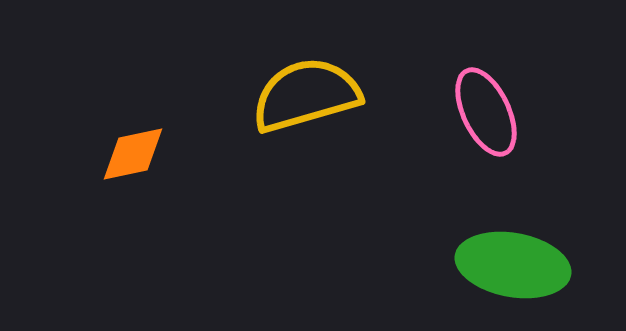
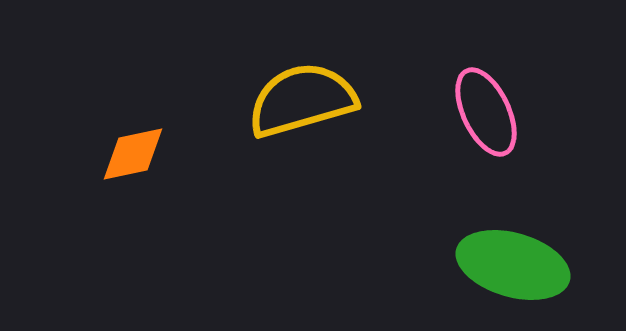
yellow semicircle: moved 4 px left, 5 px down
green ellipse: rotated 6 degrees clockwise
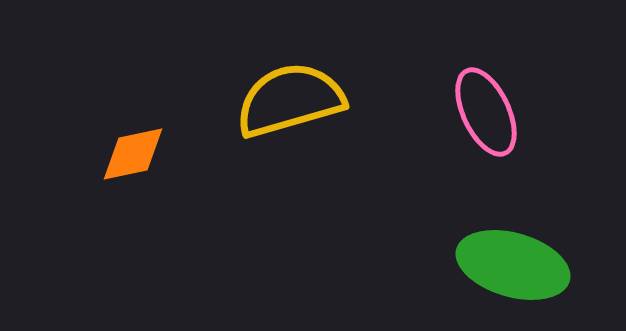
yellow semicircle: moved 12 px left
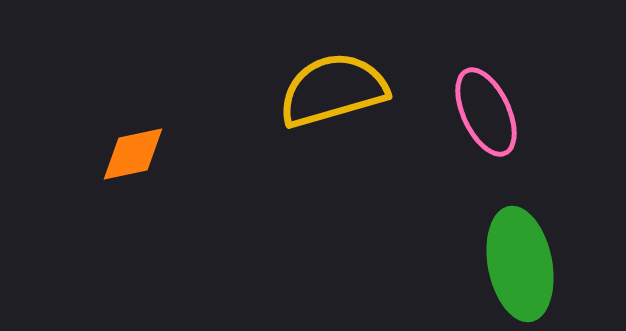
yellow semicircle: moved 43 px right, 10 px up
green ellipse: moved 7 px right, 1 px up; rotated 63 degrees clockwise
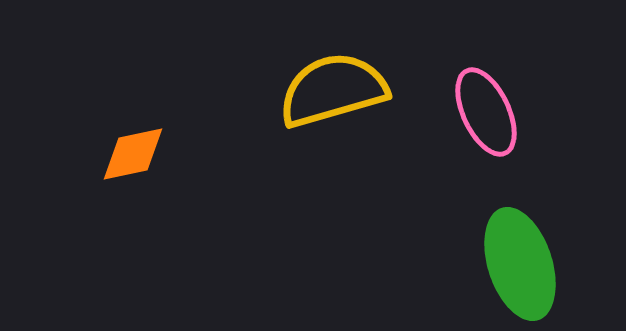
green ellipse: rotated 7 degrees counterclockwise
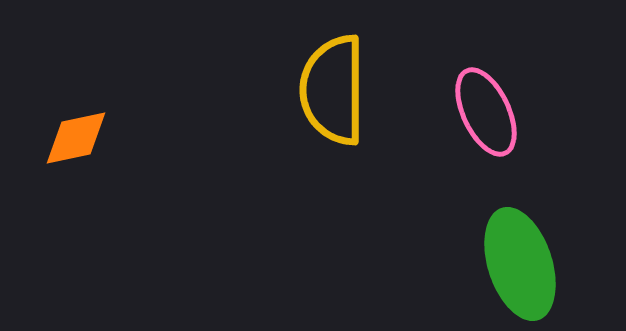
yellow semicircle: rotated 74 degrees counterclockwise
orange diamond: moved 57 px left, 16 px up
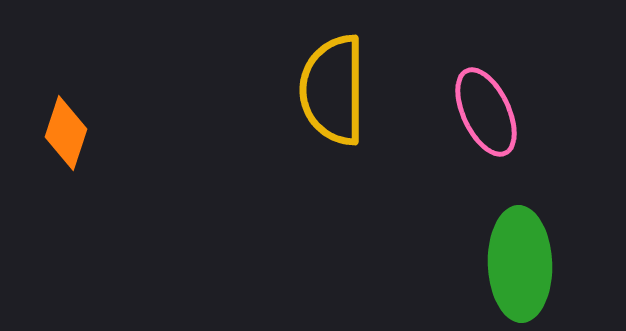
orange diamond: moved 10 px left, 5 px up; rotated 60 degrees counterclockwise
green ellipse: rotated 16 degrees clockwise
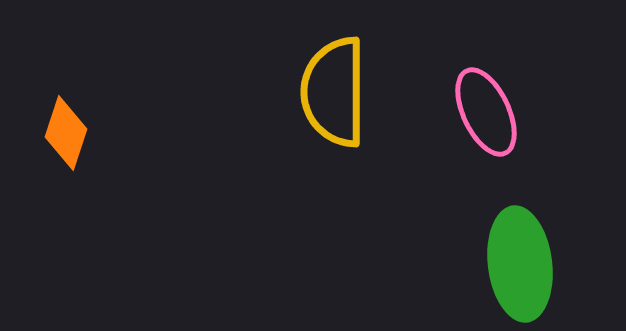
yellow semicircle: moved 1 px right, 2 px down
green ellipse: rotated 5 degrees counterclockwise
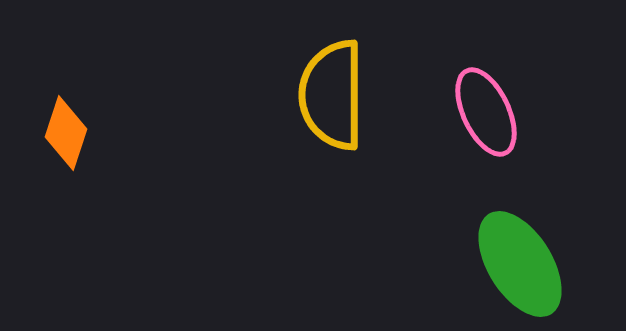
yellow semicircle: moved 2 px left, 3 px down
green ellipse: rotated 25 degrees counterclockwise
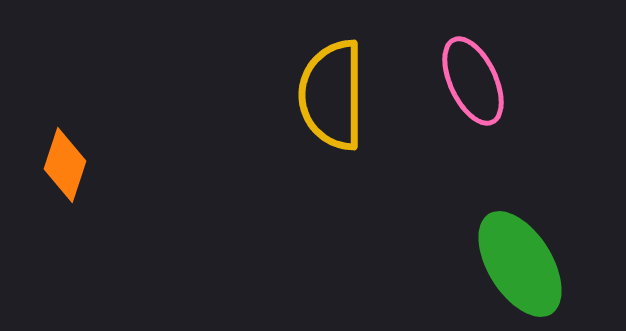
pink ellipse: moved 13 px left, 31 px up
orange diamond: moved 1 px left, 32 px down
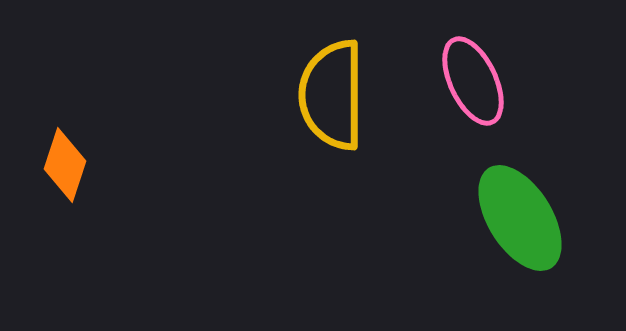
green ellipse: moved 46 px up
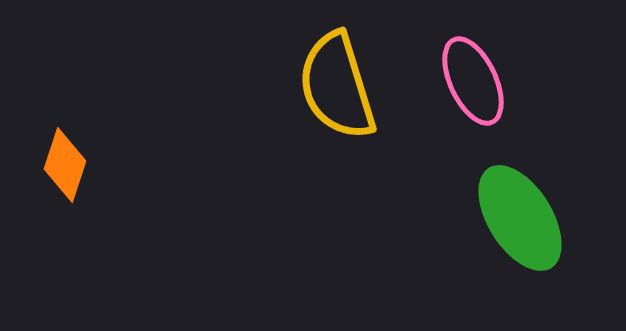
yellow semicircle: moved 5 px right, 9 px up; rotated 17 degrees counterclockwise
